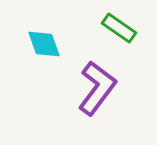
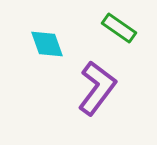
cyan diamond: moved 3 px right
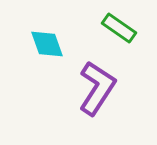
purple L-shape: rotated 4 degrees counterclockwise
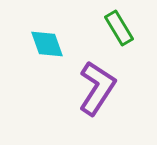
green rectangle: rotated 24 degrees clockwise
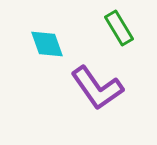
purple L-shape: rotated 112 degrees clockwise
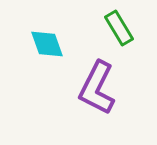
purple L-shape: rotated 62 degrees clockwise
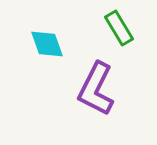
purple L-shape: moved 1 px left, 1 px down
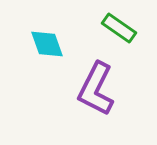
green rectangle: rotated 24 degrees counterclockwise
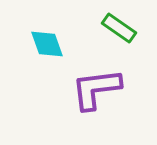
purple L-shape: rotated 56 degrees clockwise
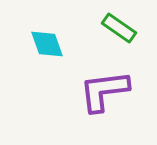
purple L-shape: moved 8 px right, 2 px down
